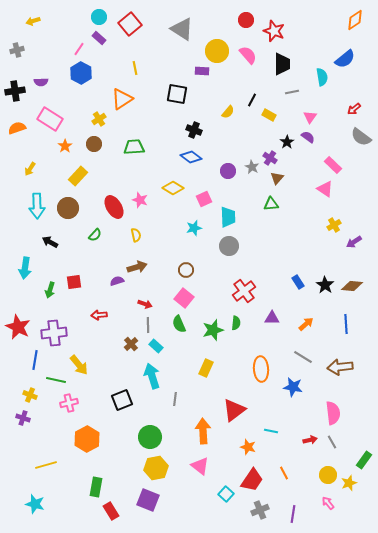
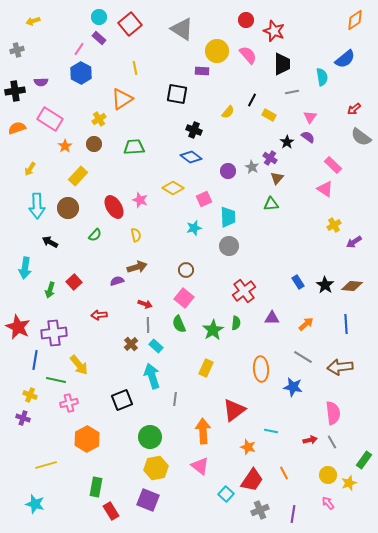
red square at (74, 282): rotated 35 degrees counterclockwise
green star at (213, 330): rotated 15 degrees counterclockwise
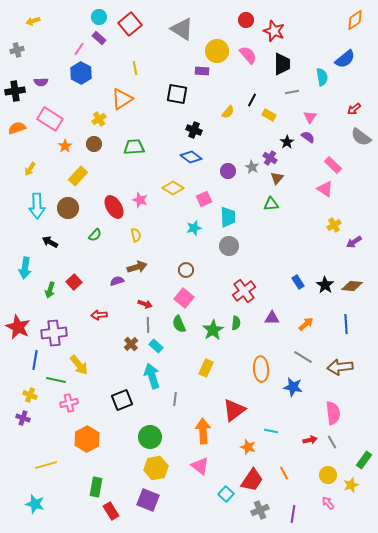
yellow star at (349, 483): moved 2 px right, 2 px down
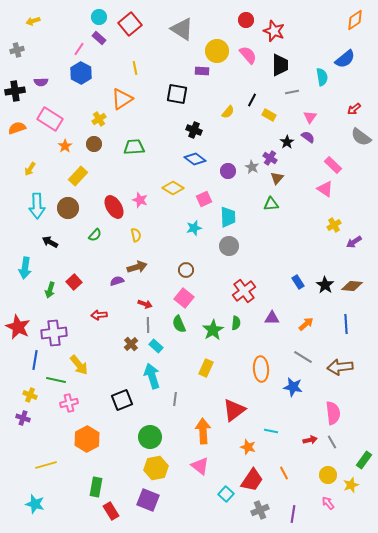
black trapezoid at (282, 64): moved 2 px left, 1 px down
blue diamond at (191, 157): moved 4 px right, 2 px down
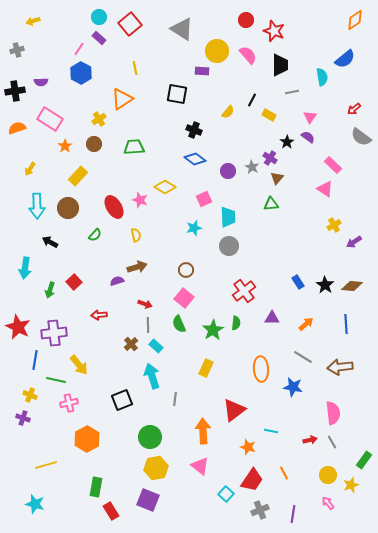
yellow diamond at (173, 188): moved 8 px left, 1 px up
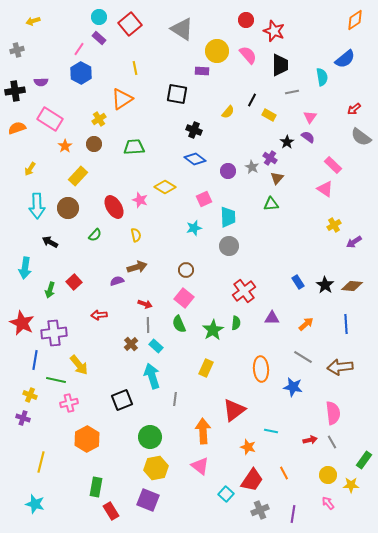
red star at (18, 327): moved 4 px right, 4 px up
yellow line at (46, 465): moved 5 px left, 3 px up; rotated 60 degrees counterclockwise
yellow star at (351, 485): rotated 21 degrees clockwise
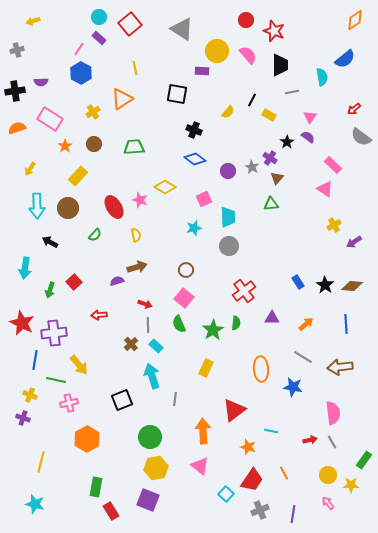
yellow cross at (99, 119): moved 6 px left, 7 px up
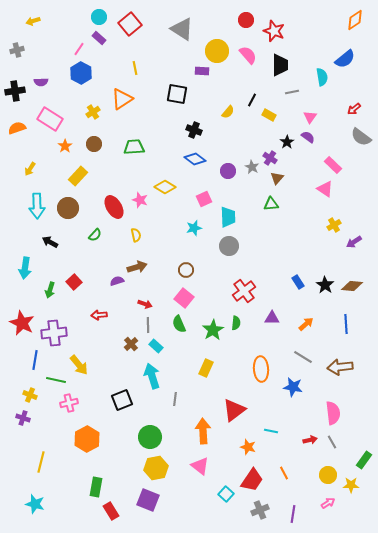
pink arrow at (328, 503): rotated 96 degrees clockwise
